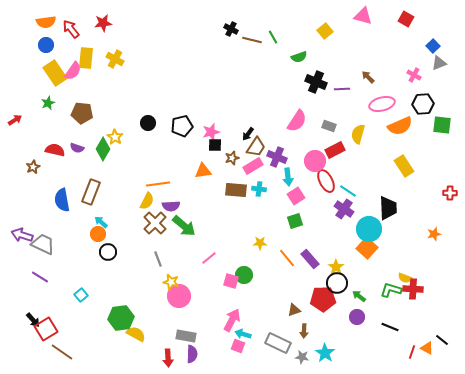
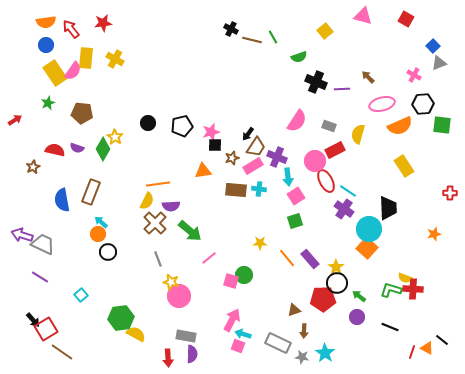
green arrow at (184, 226): moved 6 px right, 5 px down
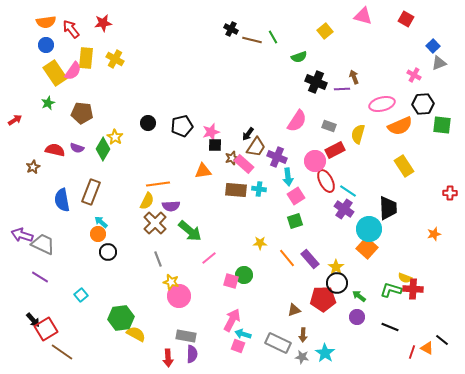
brown arrow at (368, 77): moved 14 px left; rotated 24 degrees clockwise
pink rectangle at (253, 166): moved 9 px left, 2 px up; rotated 72 degrees clockwise
brown arrow at (304, 331): moved 1 px left, 4 px down
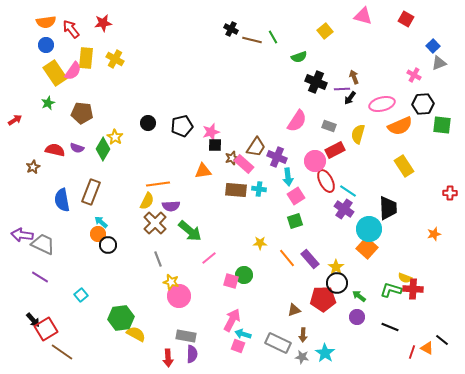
black arrow at (248, 134): moved 102 px right, 36 px up
purple arrow at (22, 235): rotated 10 degrees counterclockwise
black circle at (108, 252): moved 7 px up
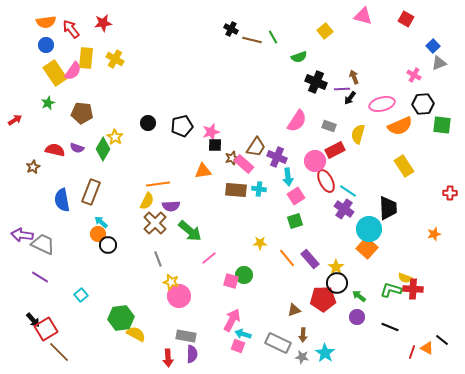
brown line at (62, 352): moved 3 px left; rotated 10 degrees clockwise
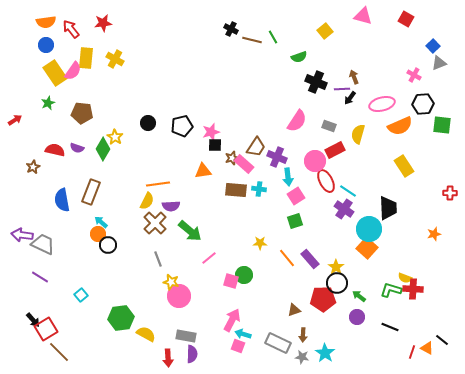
yellow semicircle at (136, 334): moved 10 px right
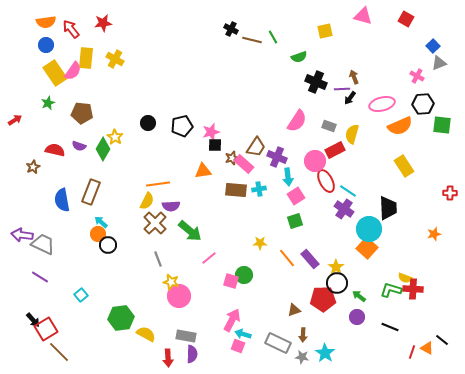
yellow square at (325, 31): rotated 28 degrees clockwise
pink cross at (414, 75): moved 3 px right, 1 px down
yellow semicircle at (358, 134): moved 6 px left
purple semicircle at (77, 148): moved 2 px right, 2 px up
cyan cross at (259, 189): rotated 16 degrees counterclockwise
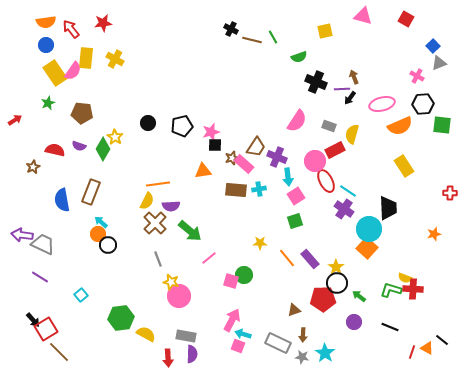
purple circle at (357, 317): moved 3 px left, 5 px down
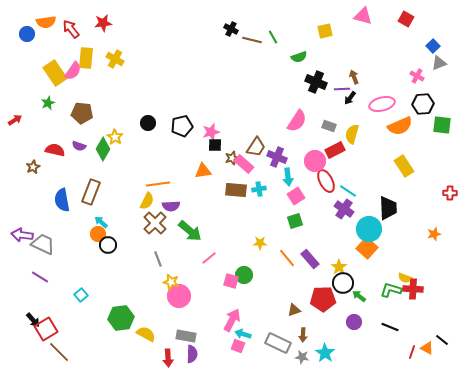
blue circle at (46, 45): moved 19 px left, 11 px up
yellow star at (336, 267): moved 3 px right
black circle at (337, 283): moved 6 px right
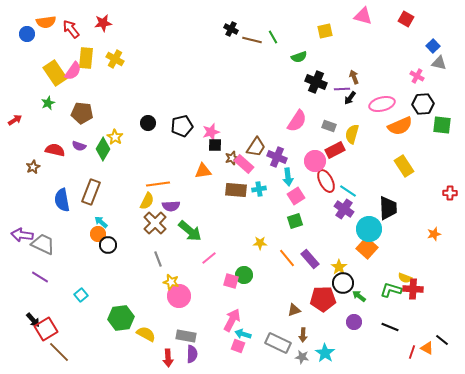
gray triangle at (439, 63): rotated 35 degrees clockwise
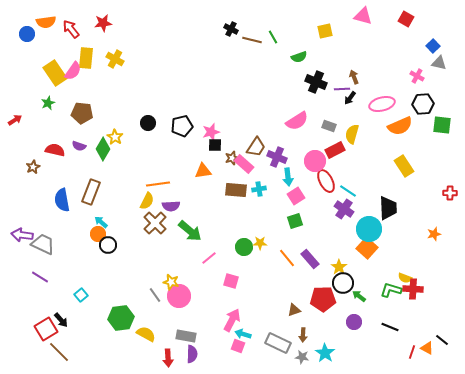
pink semicircle at (297, 121): rotated 25 degrees clockwise
gray line at (158, 259): moved 3 px left, 36 px down; rotated 14 degrees counterclockwise
green circle at (244, 275): moved 28 px up
black arrow at (33, 320): moved 28 px right
